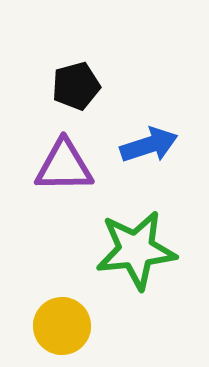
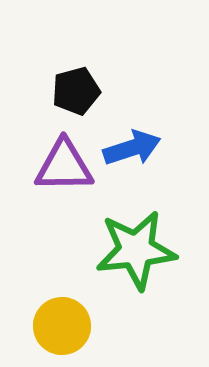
black pentagon: moved 5 px down
blue arrow: moved 17 px left, 3 px down
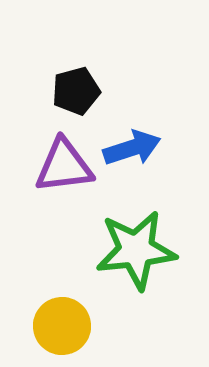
purple triangle: rotated 6 degrees counterclockwise
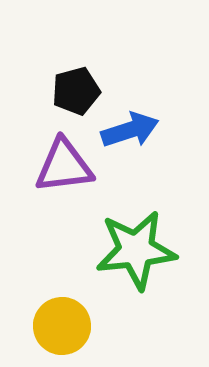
blue arrow: moved 2 px left, 18 px up
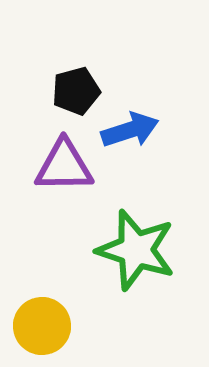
purple triangle: rotated 6 degrees clockwise
green star: rotated 24 degrees clockwise
yellow circle: moved 20 px left
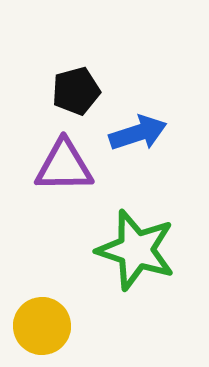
blue arrow: moved 8 px right, 3 px down
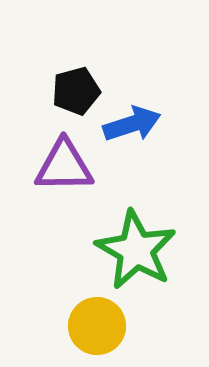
blue arrow: moved 6 px left, 9 px up
green star: rotated 12 degrees clockwise
yellow circle: moved 55 px right
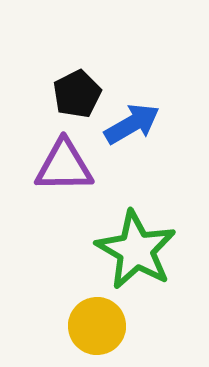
black pentagon: moved 1 px right, 3 px down; rotated 12 degrees counterclockwise
blue arrow: rotated 12 degrees counterclockwise
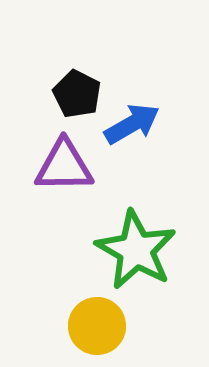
black pentagon: rotated 18 degrees counterclockwise
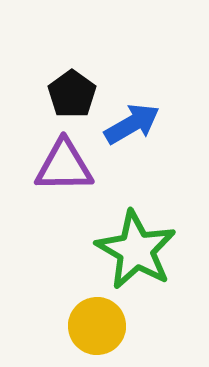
black pentagon: moved 5 px left; rotated 9 degrees clockwise
